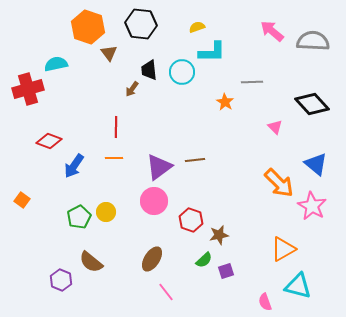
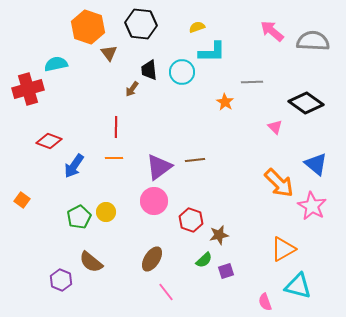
black diamond: moved 6 px left, 1 px up; rotated 12 degrees counterclockwise
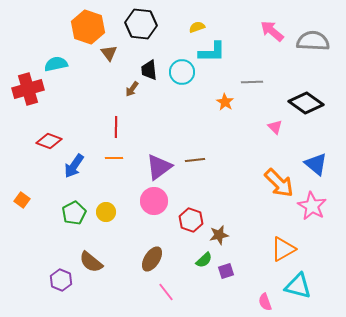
green pentagon: moved 5 px left, 4 px up
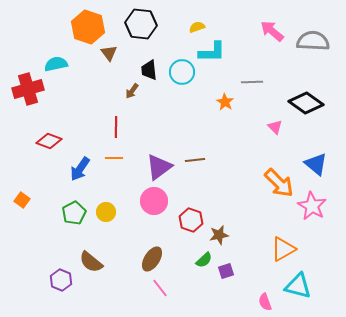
brown arrow: moved 2 px down
blue arrow: moved 6 px right, 3 px down
pink line: moved 6 px left, 4 px up
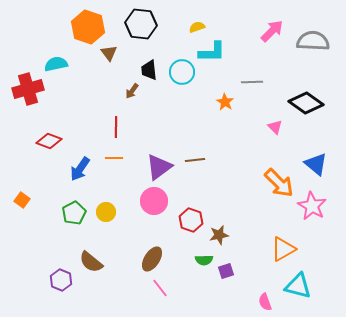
pink arrow: rotated 95 degrees clockwise
green semicircle: rotated 42 degrees clockwise
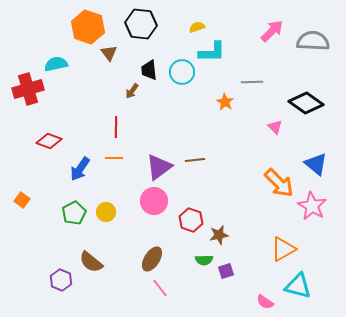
pink semicircle: rotated 36 degrees counterclockwise
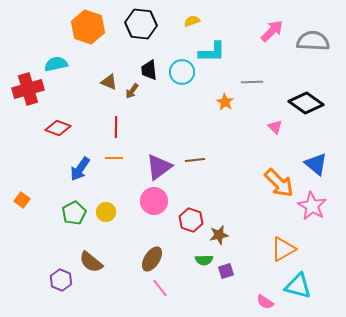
yellow semicircle: moved 5 px left, 6 px up
brown triangle: moved 29 px down; rotated 30 degrees counterclockwise
red diamond: moved 9 px right, 13 px up
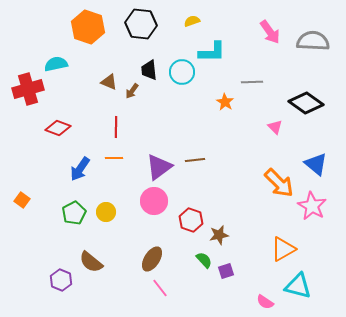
pink arrow: moved 2 px left, 1 px down; rotated 100 degrees clockwise
green semicircle: rotated 132 degrees counterclockwise
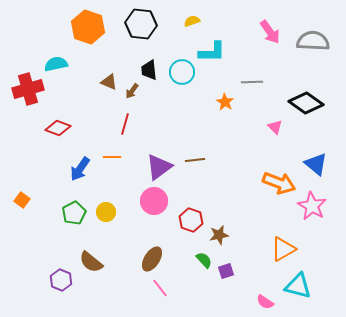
red line: moved 9 px right, 3 px up; rotated 15 degrees clockwise
orange line: moved 2 px left, 1 px up
orange arrow: rotated 24 degrees counterclockwise
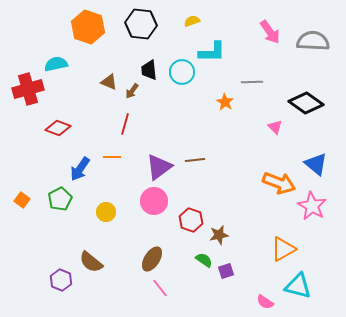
green pentagon: moved 14 px left, 14 px up
green semicircle: rotated 12 degrees counterclockwise
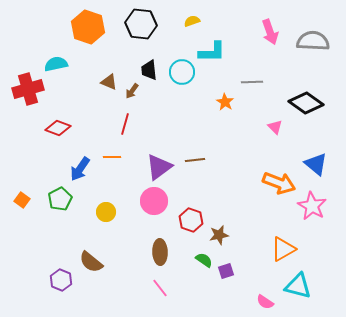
pink arrow: rotated 15 degrees clockwise
brown ellipse: moved 8 px right, 7 px up; rotated 35 degrees counterclockwise
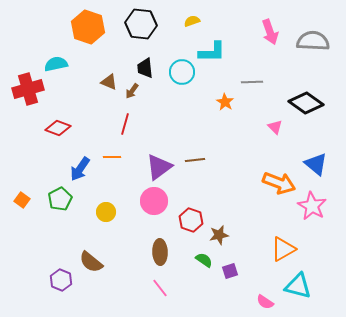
black trapezoid: moved 4 px left, 2 px up
purple square: moved 4 px right
